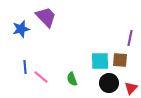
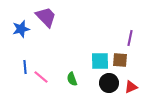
red triangle: moved 1 px up; rotated 24 degrees clockwise
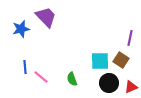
brown square: moved 1 px right; rotated 28 degrees clockwise
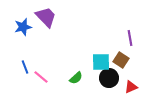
blue star: moved 2 px right, 2 px up
purple line: rotated 21 degrees counterclockwise
cyan square: moved 1 px right, 1 px down
blue line: rotated 16 degrees counterclockwise
green semicircle: moved 4 px right, 1 px up; rotated 112 degrees counterclockwise
black circle: moved 5 px up
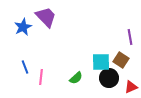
blue star: rotated 12 degrees counterclockwise
purple line: moved 1 px up
pink line: rotated 56 degrees clockwise
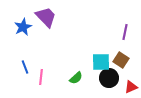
purple line: moved 5 px left, 5 px up; rotated 21 degrees clockwise
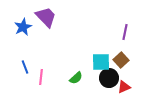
brown square: rotated 14 degrees clockwise
red triangle: moved 7 px left
